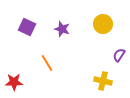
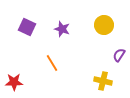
yellow circle: moved 1 px right, 1 px down
orange line: moved 5 px right
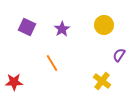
purple star: rotated 21 degrees clockwise
yellow cross: moved 1 px left; rotated 24 degrees clockwise
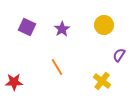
orange line: moved 5 px right, 4 px down
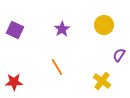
purple square: moved 12 px left, 3 px down
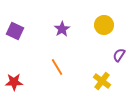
purple square: moved 1 px down
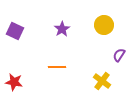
orange line: rotated 60 degrees counterclockwise
red star: rotated 12 degrees clockwise
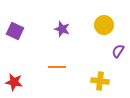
purple star: rotated 21 degrees counterclockwise
purple semicircle: moved 1 px left, 4 px up
yellow cross: moved 2 px left; rotated 30 degrees counterclockwise
